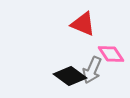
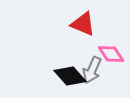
black diamond: rotated 12 degrees clockwise
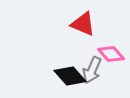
pink diamond: rotated 8 degrees counterclockwise
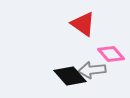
red triangle: rotated 12 degrees clockwise
gray arrow: rotated 60 degrees clockwise
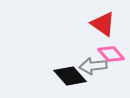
red triangle: moved 20 px right
gray arrow: moved 1 px right, 4 px up
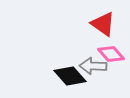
gray arrow: rotated 8 degrees clockwise
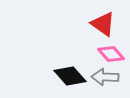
gray arrow: moved 12 px right, 11 px down
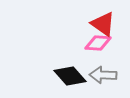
pink diamond: moved 13 px left, 11 px up; rotated 44 degrees counterclockwise
gray arrow: moved 2 px left, 2 px up
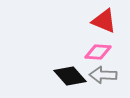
red triangle: moved 1 px right, 3 px up; rotated 12 degrees counterclockwise
pink diamond: moved 9 px down
